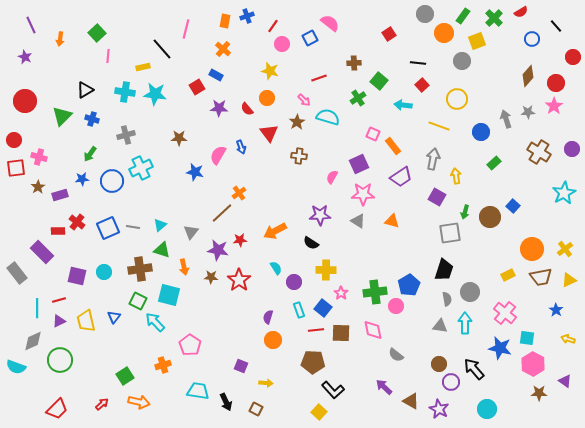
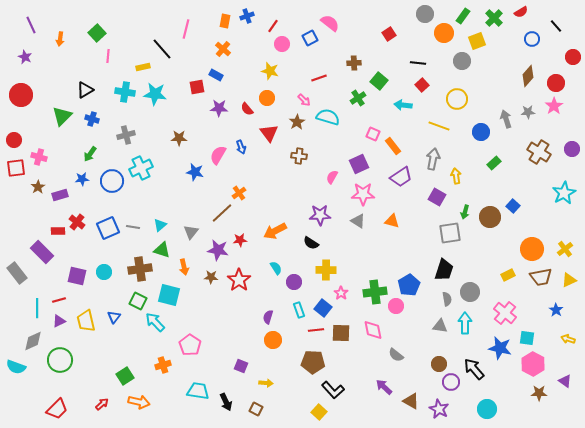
red square at (197, 87): rotated 21 degrees clockwise
red circle at (25, 101): moved 4 px left, 6 px up
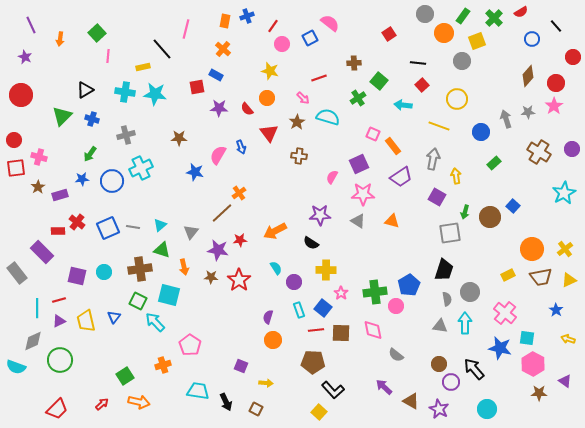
pink arrow at (304, 100): moved 1 px left, 2 px up
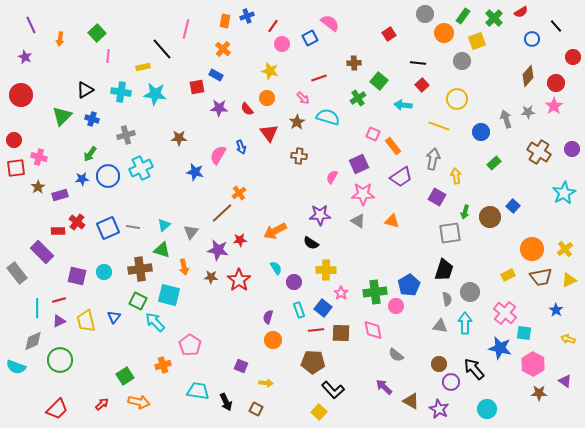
cyan cross at (125, 92): moved 4 px left
blue circle at (112, 181): moved 4 px left, 5 px up
cyan triangle at (160, 225): moved 4 px right
cyan square at (527, 338): moved 3 px left, 5 px up
